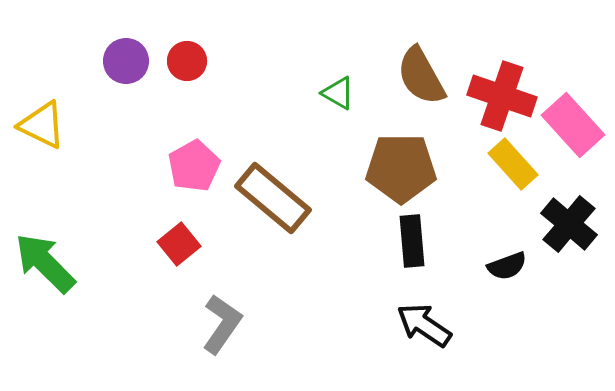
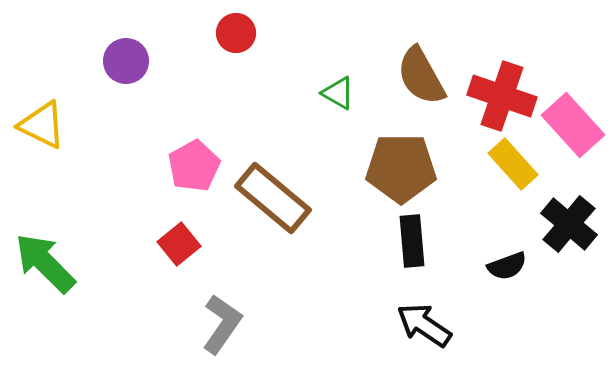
red circle: moved 49 px right, 28 px up
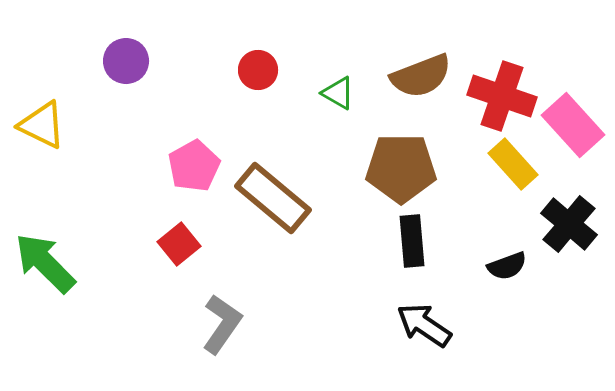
red circle: moved 22 px right, 37 px down
brown semicircle: rotated 82 degrees counterclockwise
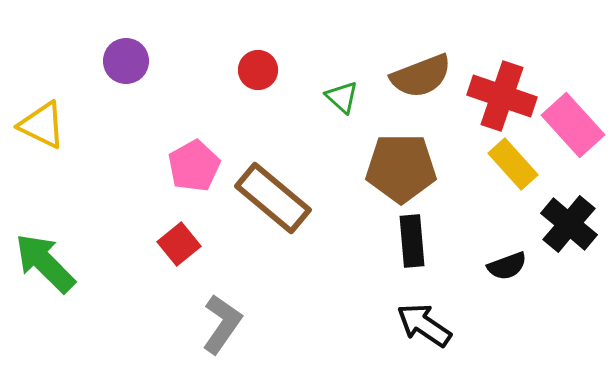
green triangle: moved 4 px right, 4 px down; rotated 12 degrees clockwise
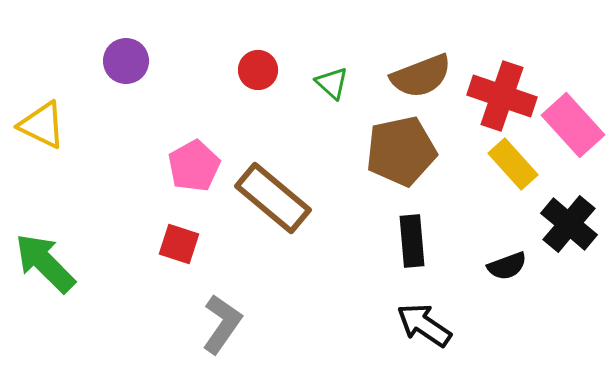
green triangle: moved 10 px left, 14 px up
brown pentagon: moved 17 px up; rotated 12 degrees counterclockwise
red square: rotated 33 degrees counterclockwise
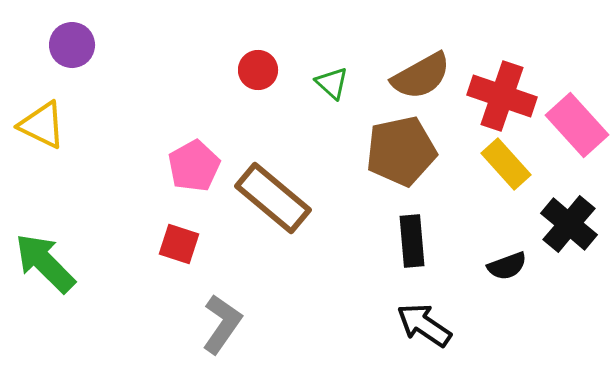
purple circle: moved 54 px left, 16 px up
brown semicircle: rotated 8 degrees counterclockwise
pink rectangle: moved 4 px right
yellow rectangle: moved 7 px left
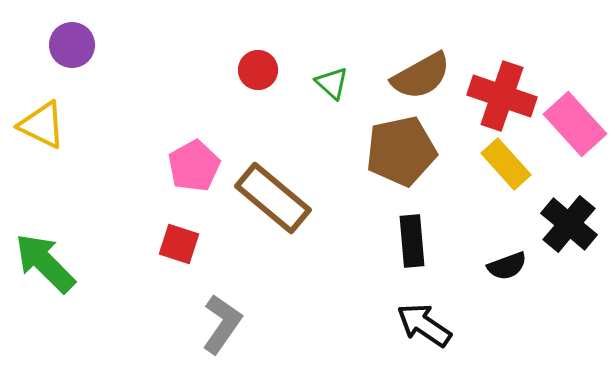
pink rectangle: moved 2 px left, 1 px up
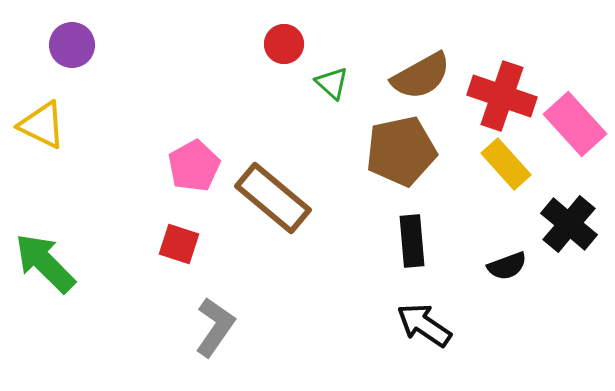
red circle: moved 26 px right, 26 px up
gray L-shape: moved 7 px left, 3 px down
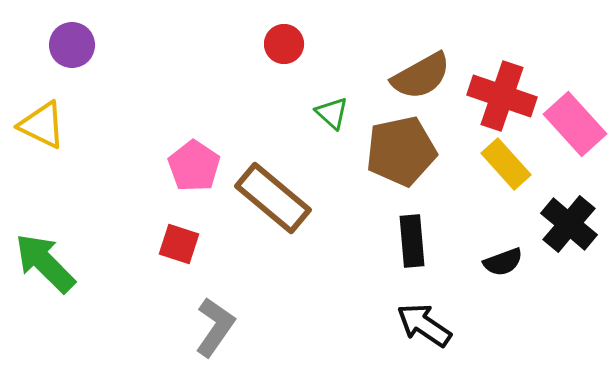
green triangle: moved 30 px down
pink pentagon: rotated 9 degrees counterclockwise
black semicircle: moved 4 px left, 4 px up
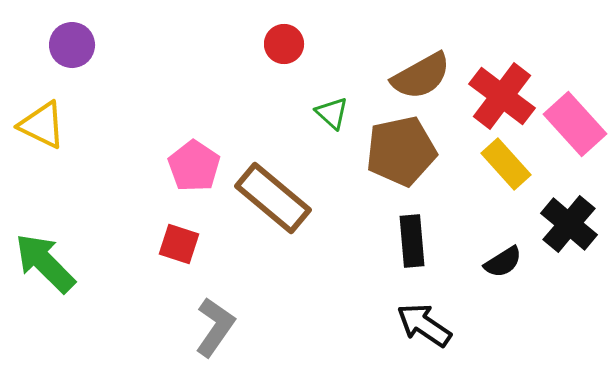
red cross: rotated 18 degrees clockwise
black semicircle: rotated 12 degrees counterclockwise
